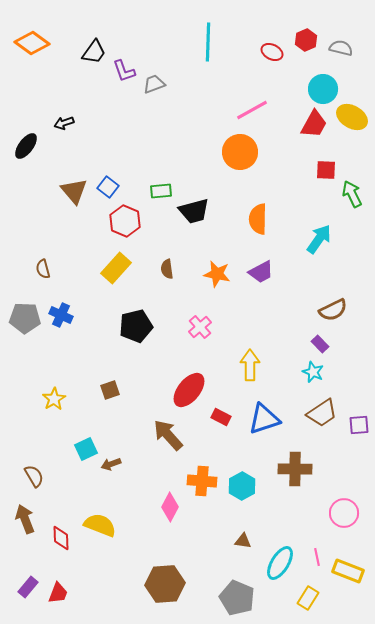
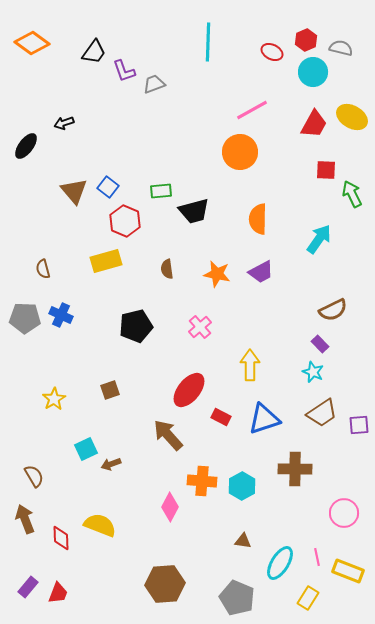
cyan circle at (323, 89): moved 10 px left, 17 px up
yellow rectangle at (116, 268): moved 10 px left, 7 px up; rotated 32 degrees clockwise
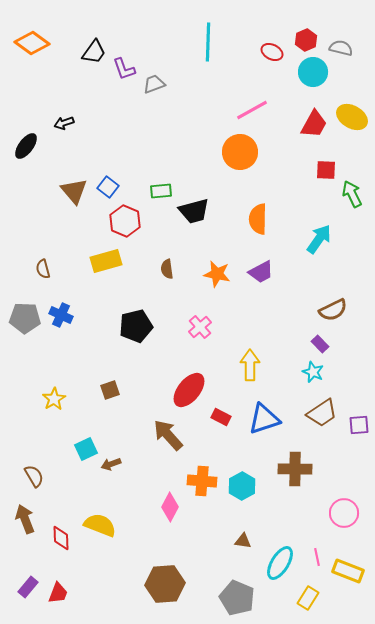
purple L-shape at (124, 71): moved 2 px up
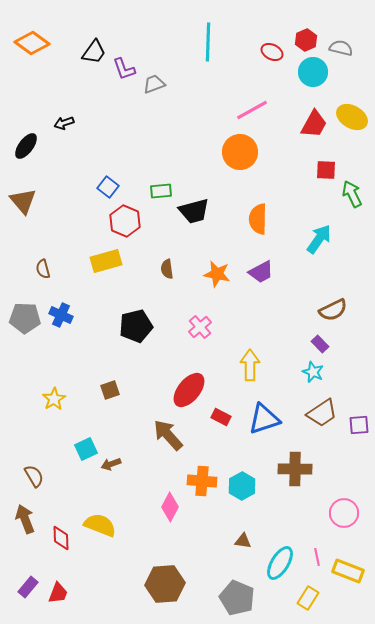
brown triangle at (74, 191): moved 51 px left, 10 px down
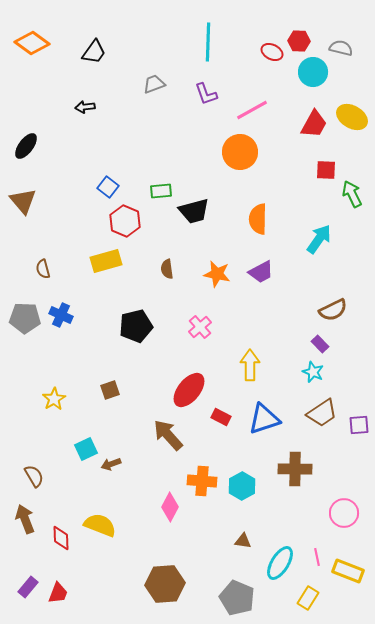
red hexagon at (306, 40): moved 7 px left, 1 px down; rotated 25 degrees clockwise
purple L-shape at (124, 69): moved 82 px right, 25 px down
black arrow at (64, 123): moved 21 px right, 16 px up; rotated 12 degrees clockwise
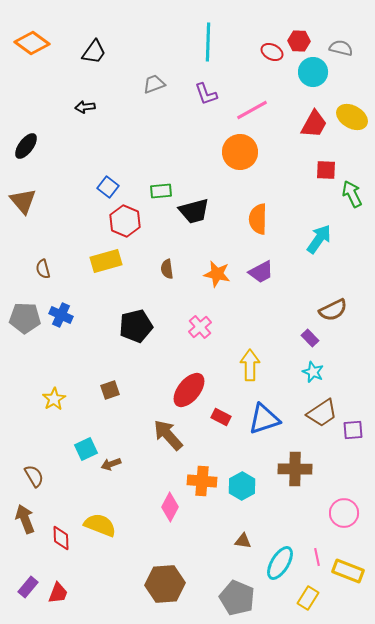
purple rectangle at (320, 344): moved 10 px left, 6 px up
purple square at (359, 425): moved 6 px left, 5 px down
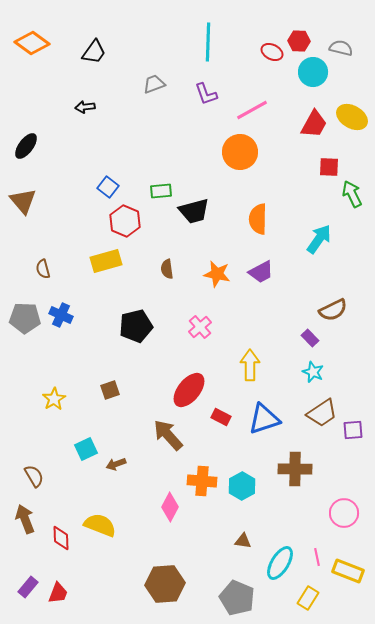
red square at (326, 170): moved 3 px right, 3 px up
brown arrow at (111, 464): moved 5 px right
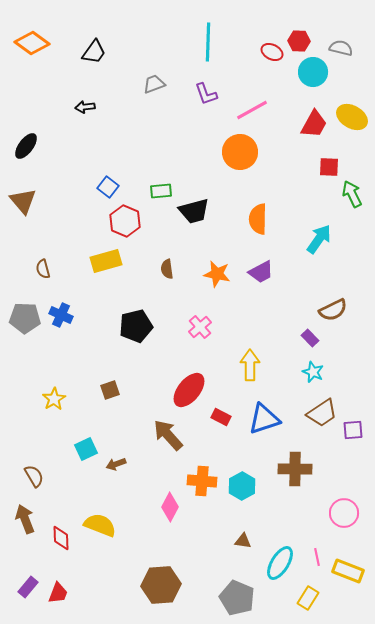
brown hexagon at (165, 584): moved 4 px left, 1 px down
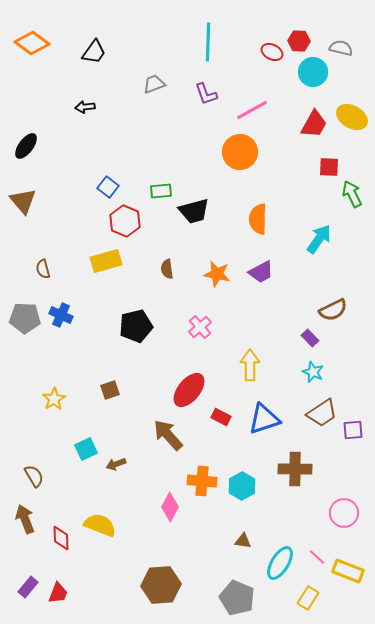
pink line at (317, 557): rotated 36 degrees counterclockwise
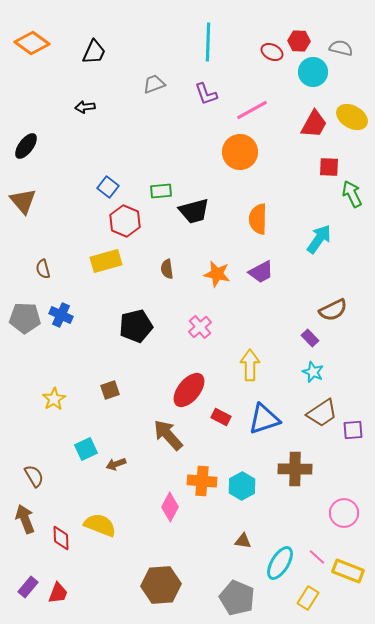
black trapezoid at (94, 52): rotated 12 degrees counterclockwise
